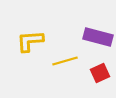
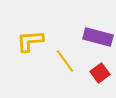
yellow line: rotated 70 degrees clockwise
red square: rotated 12 degrees counterclockwise
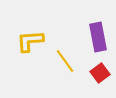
purple rectangle: rotated 64 degrees clockwise
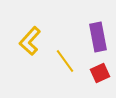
yellow L-shape: rotated 44 degrees counterclockwise
red square: rotated 12 degrees clockwise
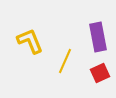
yellow L-shape: rotated 116 degrees clockwise
yellow line: rotated 60 degrees clockwise
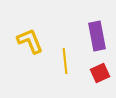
purple rectangle: moved 1 px left, 1 px up
yellow line: rotated 30 degrees counterclockwise
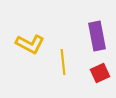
yellow L-shape: moved 3 px down; rotated 140 degrees clockwise
yellow line: moved 2 px left, 1 px down
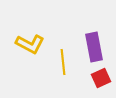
purple rectangle: moved 3 px left, 11 px down
red square: moved 1 px right, 5 px down
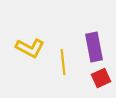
yellow L-shape: moved 4 px down
